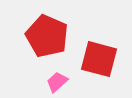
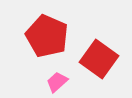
red square: rotated 21 degrees clockwise
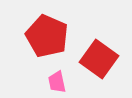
pink trapezoid: rotated 60 degrees counterclockwise
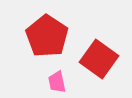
red pentagon: rotated 9 degrees clockwise
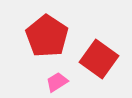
pink trapezoid: rotated 70 degrees clockwise
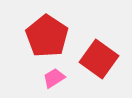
pink trapezoid: moved 3 px left, 4 px up
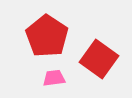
pink trapezoid: rotated 25 degrees clockwise
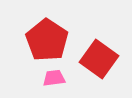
red pentagon: moved 4 px down
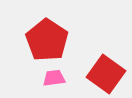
red square: moved 7 px right, 15 px down
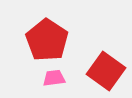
red square: moved 3 px up
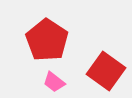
pink trapezoid: moved 4 px down; rotated 135 degrees counterclockwise
